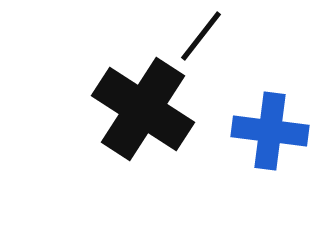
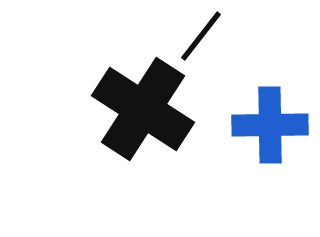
blue cross: moved 6 px up; rotated 8 degrees counterclockwise
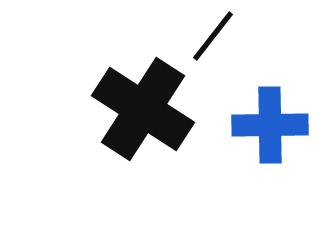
black line: moved 12 px right
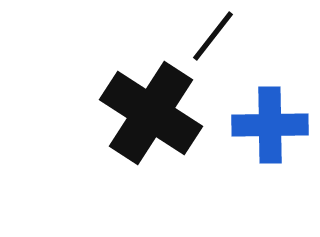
black cross: moved 8 px right, 4 px down
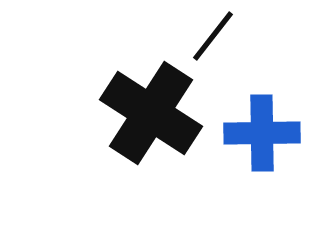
blue cross: moved 8 px left, 8 px down
